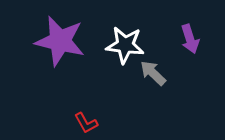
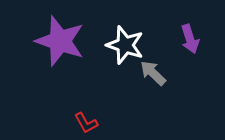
purple star: rotated 6 degrees clockwise
white star: rotated 12 degrees clockwise
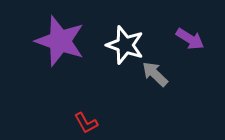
purple arrow: rotated 40 degrees counterclockwise
gray arrow: moved 2 px right, 1 px down
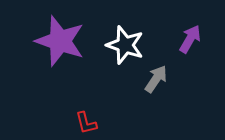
purple arrow: rotated 92 degrees counterclockwise
gray arrow: moved 1 px right, 5 px down; rotated 80 degrees clockwise
red L-shape: rotated 15 degrees clockwise
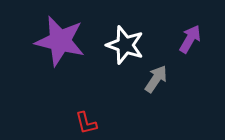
purple star: rotated 6 degrees counterclockwise
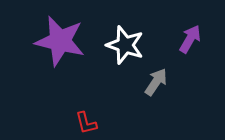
gray arrow: moved 3 px down
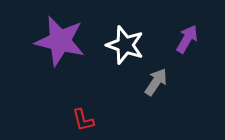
purple arrow: moved 3 px left
red L-shape: moved 3 px left, 3 px up
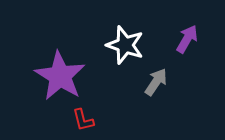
purple star: moved 35 px down; rotated 18 degrees clockwise
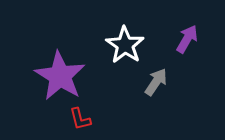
white star: rotated 15 degrees clockwise
red L-shape: moved 3 px left, 1 px up
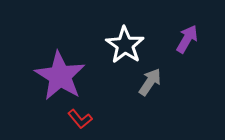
gray arrow: moved 6 px left
red L-shape: rotated 25 degrees counterclockwise
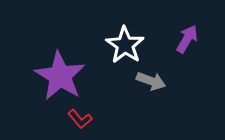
gray arrow: moved 1 px right, 1 px up; rotated 76 degrees clockwise
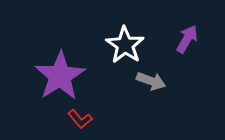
purple star: rotated 9 degrees clockwise
